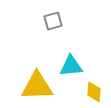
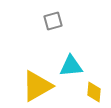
yellow triangle: rotated 28 degrees counterclockwise
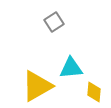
gray square: moved 1 px right, 1 px down; rotated 18 degrees counterclockwise
cyan triangle: moved 2 px down
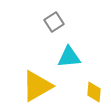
cyan triangle: moved 2 px left, 11 px up
